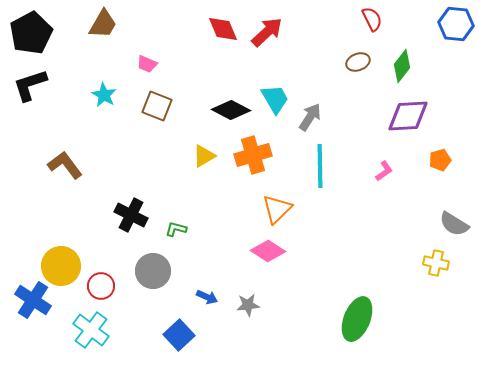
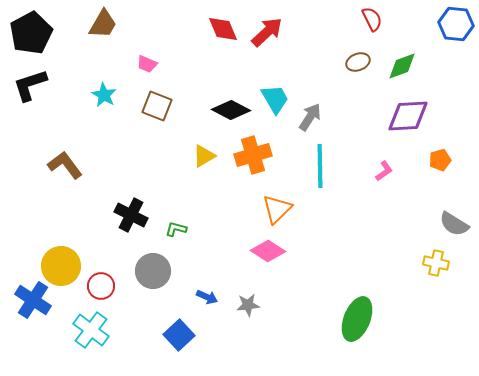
green diamond: rotated 32 degrees clockwise
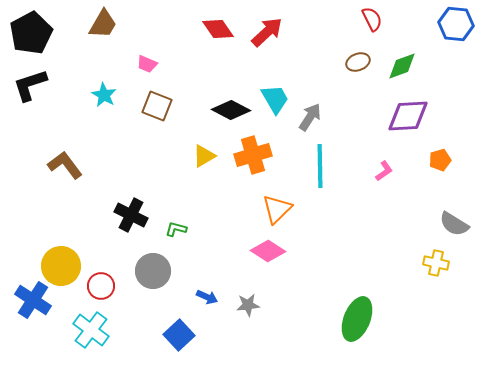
red diamond: moved 5 px left; rotated 12 degrees counterclockwise
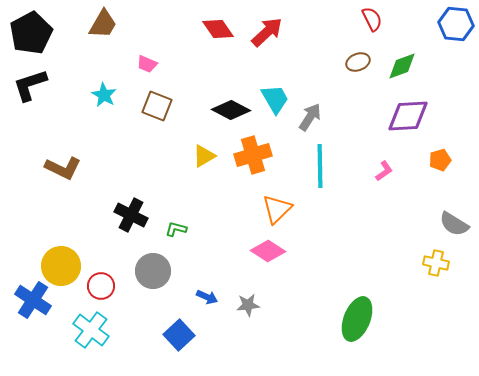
brown L-shape: moved 2 px left, 3 px down; rotated 153 degrees clockwise
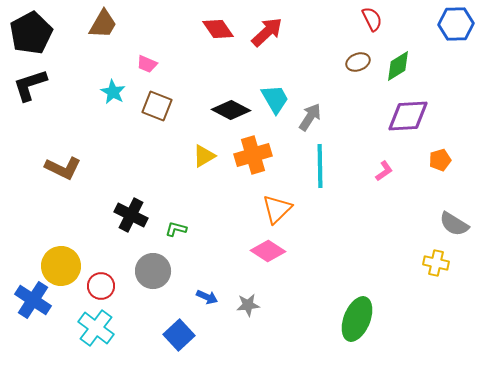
blue hexagon: rotated 8 degrees counterclockwise
green diamond: moved 4 px left; rotated 12 degrees counterclockwise
cyan star: moved 9 px right, 3 px up
cyan cross: moved 5 px right, 2 px up
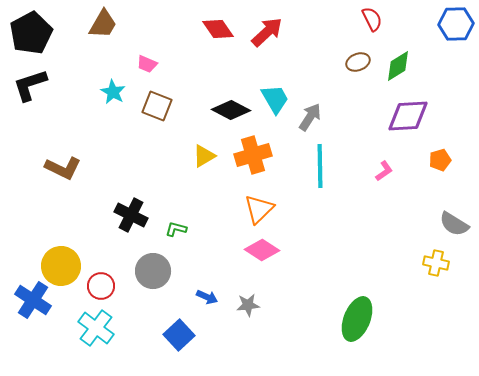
orange triangle: moved 18 px left
pink diamond: moved 6 px left, 1 px up
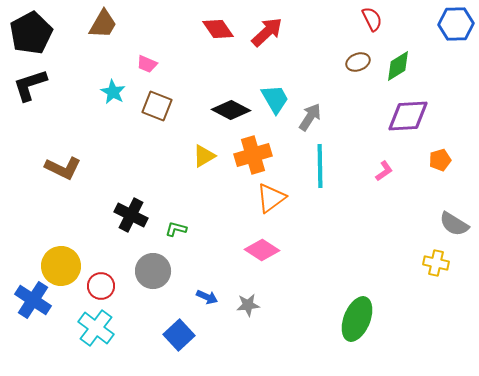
orange triangle: moved 12 px right, 11 px up; rotated 8 degrees clockwise
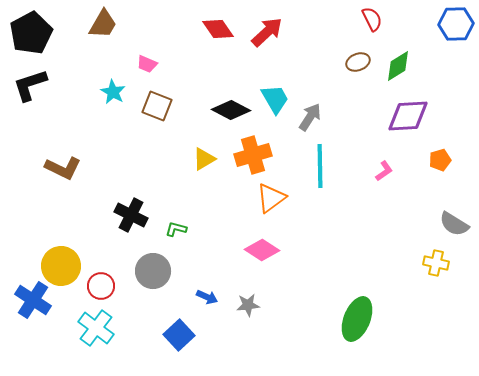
yellow triangle: moved 3 px down
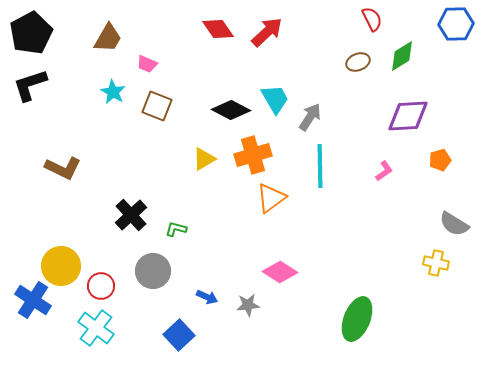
brown trapezoid: moved 5 px right, 14 px down
green diamond: moved 4 px right, 10 px up
black cross: rotated 20 degrees clockwise
pink diamond: moved 18 px right, 22 px down
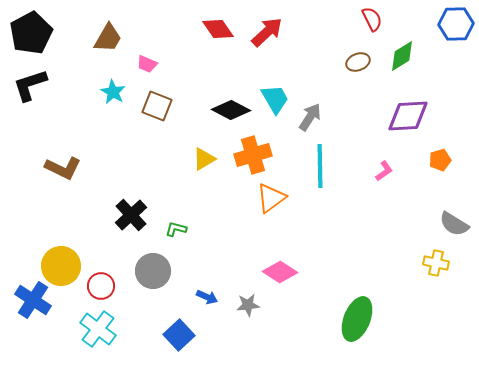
cyan cross: moved 2 px right, 1 px down
